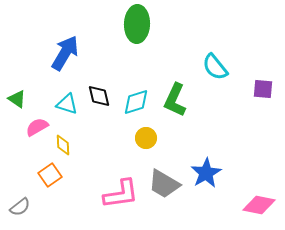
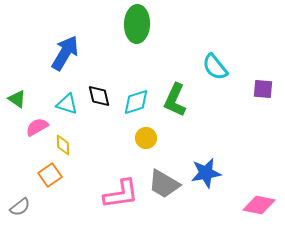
blue star: rotated 20 degrees clockwise
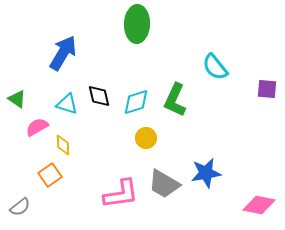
blue arrow: moved 2 px left
purple square: moved 4 px right
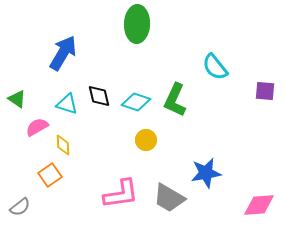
purple square: moved 2 px left, 2 px down
cyan diamond: rotated 36 degrees clockwise
yellow circle: moved 2 px down
gray trapezoid: moved 5 px right, 14 px down
pink diamond: rotated 16 degrees counterclockwise
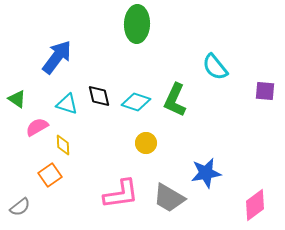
blue arrow: moved 6 px left, 4 px down; rotated 6 degrees clockwise
yellow circle: moved 3 px down
pink diamond: moved 4 px left; rotated 32 degrees counterclockwise
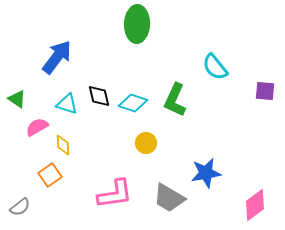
cyan diamond: moved 3 px left, 1 px down
pink L-shape: moved 6 px left
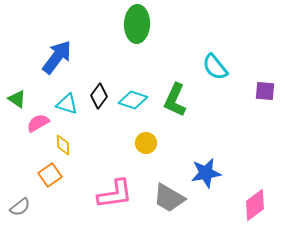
black diamond: rotated 50 degrees clockwise
cyan diamond: moved 3 px up
pink semicircle: moved 1 px right, 4 px up
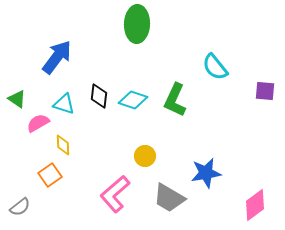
black diamond: rotated 30 degrees counterclockwise
cyan triangle: moved 3 px left
yellow circle: moved 1 px left, 13 px down
pink L-shape: rotated 147 degrees clockwise
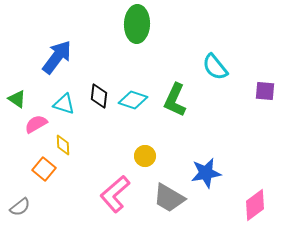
pink semicircle: moved 2 px left, 1 px down
orange square: moved 6 px left, 6 px up; rotated 15 degrees counterclockwise
